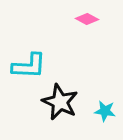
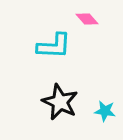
pink diamond: rotated 20 degrees clockwise
cyan L-shape: moved 25 px right, 20 px up
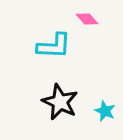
cyan star: rotated 15 degrees clockwise
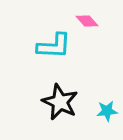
pink diamond: moved 2 px down
cyan star: moved 2 px right; rotated 30 degrees counterclockwise
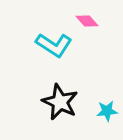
cyan L-shape: moved 1 px up; rotated 30 degrees clockwise
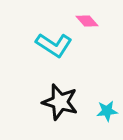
black star: rotated 9 degrees counterclockwise
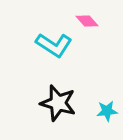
black star: moved 2 px left, 1 px down
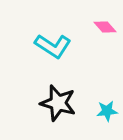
pink diamond: moved 18 px right, 6 px down
cyan L-shape: moved 1 px left, 1 px down
